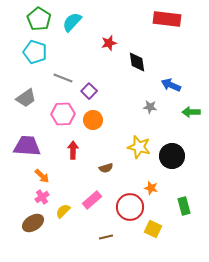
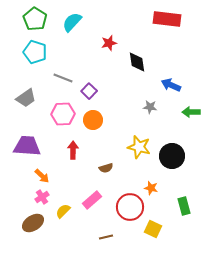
green pentagon: moved 4 px left
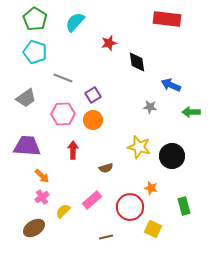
cyan semicircle: moved 3 px right
purple square: moved 4 px right, 4 px down; rotated 14 degrees clockwise
brown ellipse: moved 1 px right, 5 px down
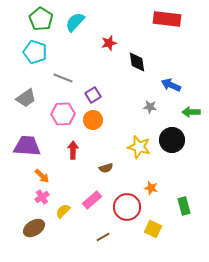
green pentagon: moved 6 px right
black circle: moved 16 px up
red circle: moved 3 px left
brown line: moved 3 px left; rotated 16 degrees counterclockwise
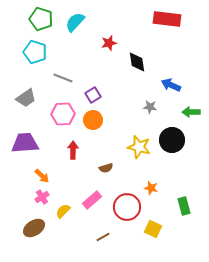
green pentagon: rotated 15 degrees counterclockwise
purple trapezoid: moved 2 px left, 3 px up; rotated 8 degrees counterclockwise
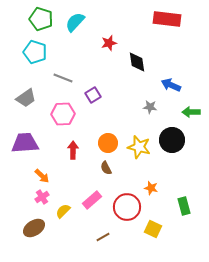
orange circle: moved 15 px right, 23 px down
brown semicircle: rotated 80 degrees clockwise
